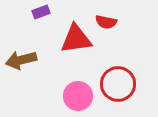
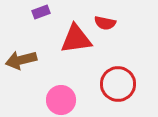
red semicircle: moved 1 px left, 1 px down
pink circle: moved 17 px left, 4 px down
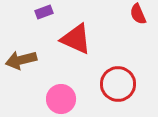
purple rectangle: moved 3 px right
red semicircle: moved 33 px right, 9 px up; rotated 55 degrees clockwise
red triangle: rotated 32 degrees clockwise
pink circle: moved 1 px up
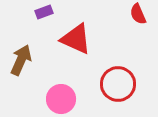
brown arrow: rotated 128 degrees clockwise
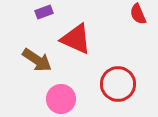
brown arrow: moved 16 px right; rotated 100 degrees clockwise
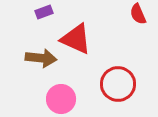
brown arrow: moved 4 px right, 2 px up; rotated 28 degrees counterclockwise
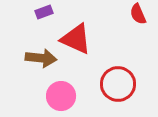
pink circle: moved 3 px up
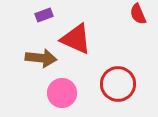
purple rectangle: moved 3 px down
pink circle: moved 1 px right, 3 px up
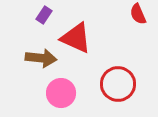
purple rectangle: rotated 36 degrees counterclockwise
red triangle: moved 1 px up
pink circle: moved 1 px left
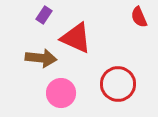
red semicircle: moved 1 px right, 3 px down
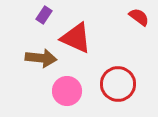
red semicircle: rotated 150 degrees clockwise
pink circle: moved 6 px right, 2 px up
